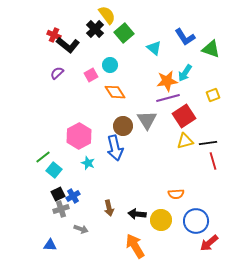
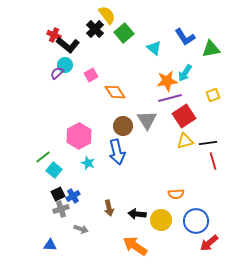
green triangle: rotated 30 degrees counterclockwise
cyan circle: moved 45 px left
purple line: moved 2 px right
blue arrow: moved 2 px right, 4 px down
orange arrow: rotated 25 degrees counterclockwise
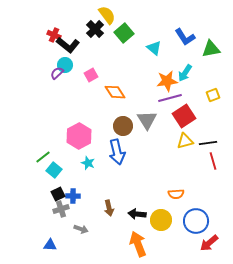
blue cross: rotated 32 degrees clockwise
orange arrow: moved 3 px right, 2 px up; rotated 35 degrees clockwise
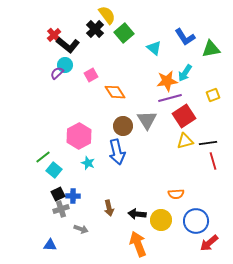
red cross: rotated 24 degrees clockwise
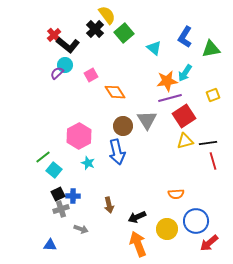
blue L-shape: rotated 65 degrees clockwise
brown arrow: moved 3 px up
black arrow: moved 3 px down; rotated 30 degrees counterclockwise
yellow circle: moved 6 px right, 9 px down
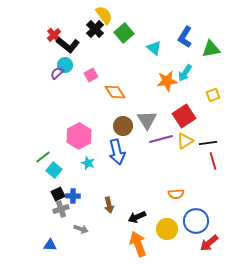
yellow semicircle: moved 3 px left
purple line: moved 9 px left, 41 px down
yellow triangle: rotated 18 degrees counterclockwise
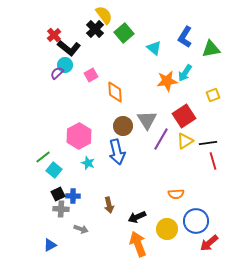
black L-shape: moved 1 px right, 3 px down
orange diamond: rotated 30 degrees clockwise
purple line: rotated 45 degrees counterclockwise
gray cross: rotated 21 degrees clockwise
blue triangle: rotated 32 degrees counterclockwise
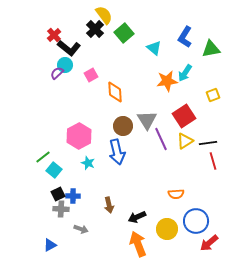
purple line: rotated 55 degrees counterclockwise
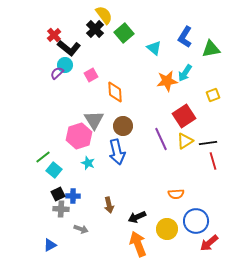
gray triangle: moved 53 px left
pink hexagon: rotated 10 degrees clockwise
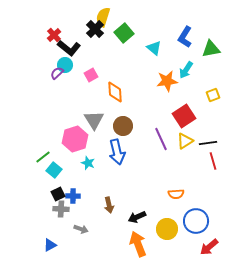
yellow semicircle: moved 1 px left, 2 px down; rotated 126 degrees counterclockwise
cyan arrow: moved 1 px right, 3 px up
pink hexagon: moved 4 px left, 3 px down
red arrow: moved 4 px down
